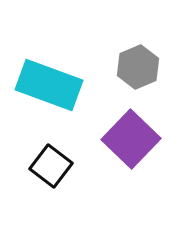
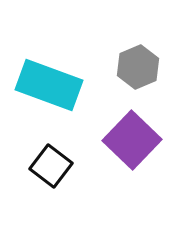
purple square: moved 1 px right, 1 px down
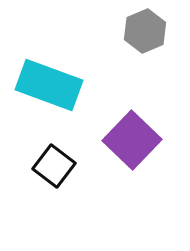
gray hexagon: moved 7 px right, 36 px up
black square: moved 3 px right
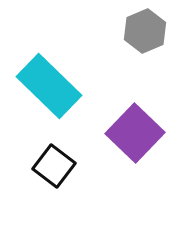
cyan rectangle: moved 1 px down; rotated 24 degrees clockwise
purple square: moved 3 px right, 7 px up
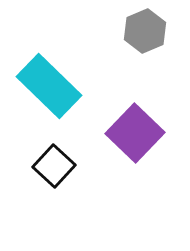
black square: rotated 6 degrees clockwise
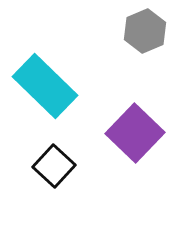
cyan rectangle: moved 4 px left
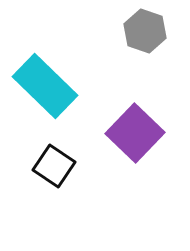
gray hexagon: rotated 18 degrees counterclockwise
black square: rotated 9 degrees counterclockwise
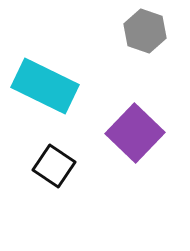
cyan rectangle: rotated 18 degrees counterclockwise
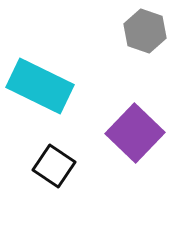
cyan rectangle: moved 5 px left
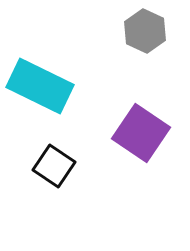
gray hexagon: rotated 6 degrees clockwise
purple square: moved 6 px right; rotated 10 degrees counterclockwise
